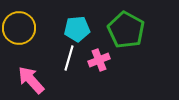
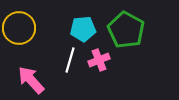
cyan pentagon: moved 6 px right
white line: moved 1 px right, 2 px down
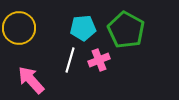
cyan pentagon: moved 1 px up
